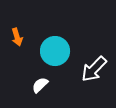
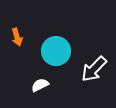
cyan circle: moved 1 px right
white semicircle: rotated 18 degrees clockwise
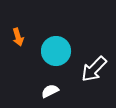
orange arrow: moved 1 px right
white semicircle: moved 10 px right, 6 px down
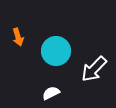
white semicircle: moved 1 px right, 2 px down
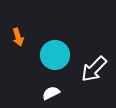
cyan circle: moved 1 px left, 4 px down
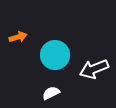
orange arrow: rotated 90 degrees counterclockwise
white arrow: rotated 24 degrees clockwise
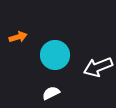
white arrow: moved 4 px right, 2 px up
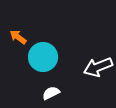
orange arrow: rotated 126 degrees counterclockwise
cyan circle: moved 12 px left, 2 px down
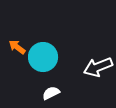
orange arrow: moved 1 px left, 10 px down
